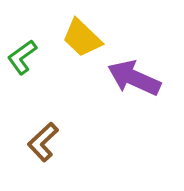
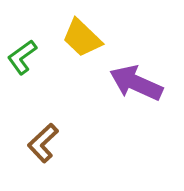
purple arrow: moved 2 px right, 5 px down
brown L-shape: moved 1 px down
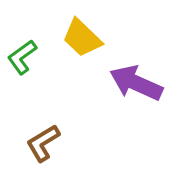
brown L-shape: rotated 12 degrees clockwise
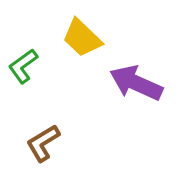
green L-shape: moved 1 px right, 9 px down
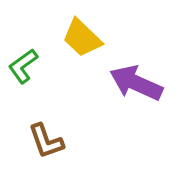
brown L-shape: moved 3 px right, 2 px up; rotated 78 degrees counterclockwise
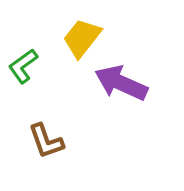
yellow trapezoid: rotated 84 degrees clockwise
purple arrow: moved 15 px left
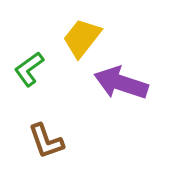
green L-shape: moved 6 px right, 3 px down
purple arrow: rotated 6 degrees counterclockwise
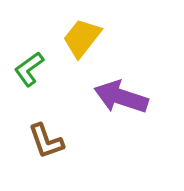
purple arrow: moved 14 px down
